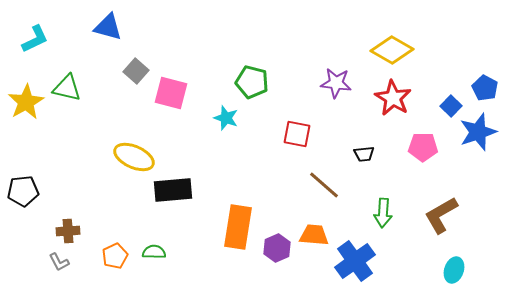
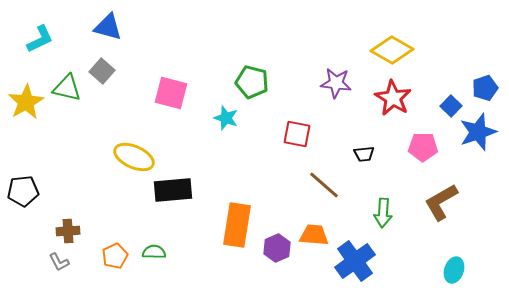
cyan L-shape: moved 5 px right
gray square: moved 34 px left
blue pentagon: rotated 25 degrees clockwise
brown L-shape: moved 13 px up
orange rectangle: moved 1 px left, 2 px up
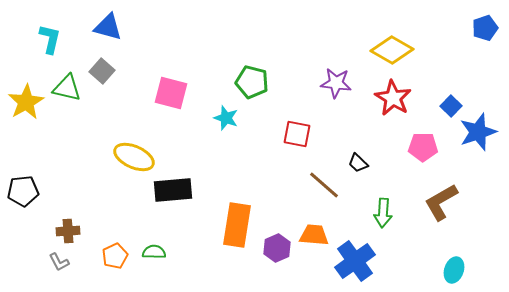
cyan L-shape: moved 10 px right; rotated 52 degrees counterclockwise
blue pentagon: moved 60 px up
black trapezoid: moved 6 px left, 9 px down; rotated 50 degrees clockwise
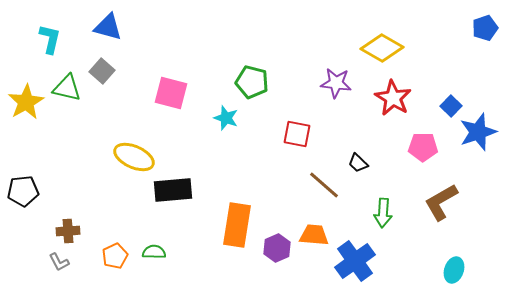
yellow diamond: moved 10 px left, 2 px up
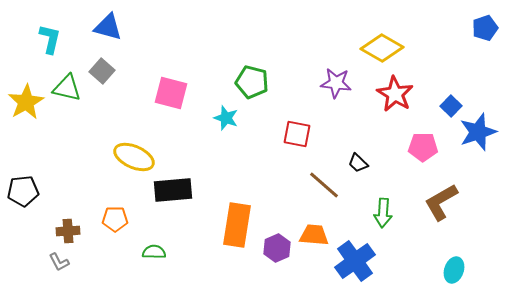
red star: moved 2 px right, 4 px up
orange pentagon: moved 37 px up; rotated 25 degrees clockwise
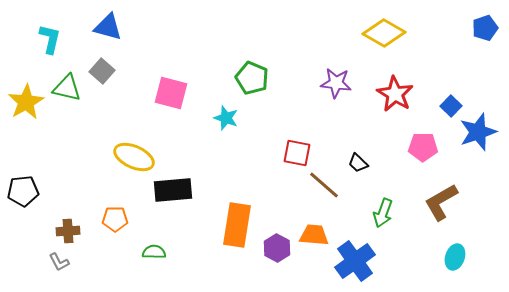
yellow diamond: moved 2 px right, 15 px up
green pentagon: moved 4 px up; rotated 8 degrees clockwise
red square: moved 19 px down
green arrow: rotated 16 degrees clockwise
purple hexagon: rotated 8 degrees counterclockwise
cyan ellipse: moved 1 px right, 13 px up
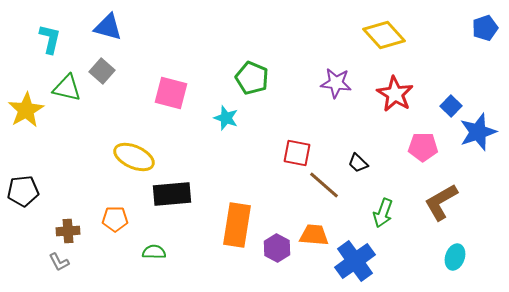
yellow diamond: moved 2 px down; rotated 18 degrees clockwise
yellow star: moved 8 px down
black rectangle: moved 1 px left, 4 px down
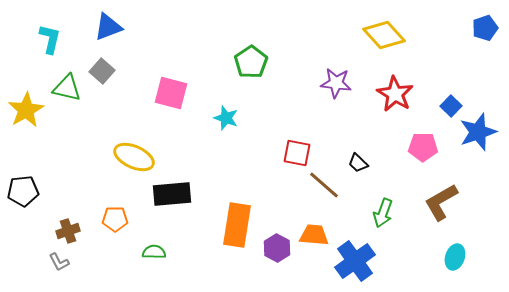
blue triangle: rotated 36 degrees counterclockwise
green pentagon: moved 1 px left, 16 px up; rotated 16 degrees clockwise
brown cross: rotated 15 degrees counterclockwise
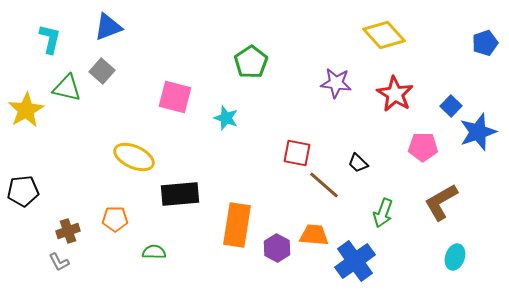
blue pentagon: moved 15 px down
pink square: moved 4 px right, 4 px down
black rectangle: moved 8 px right
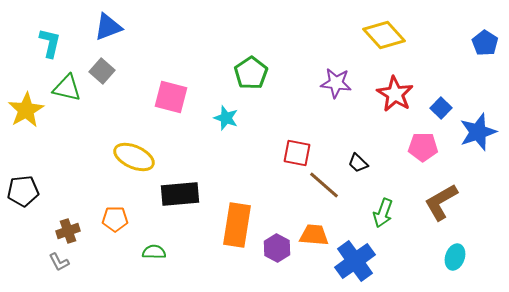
cyan L-shape: moved 4 px down
blue pentagon: rotated 20 degrees counterclockwise
green pentagon: moved 11 px down
pink square: moved 4 px left
blue square: moved 10 px left, 2 px down
